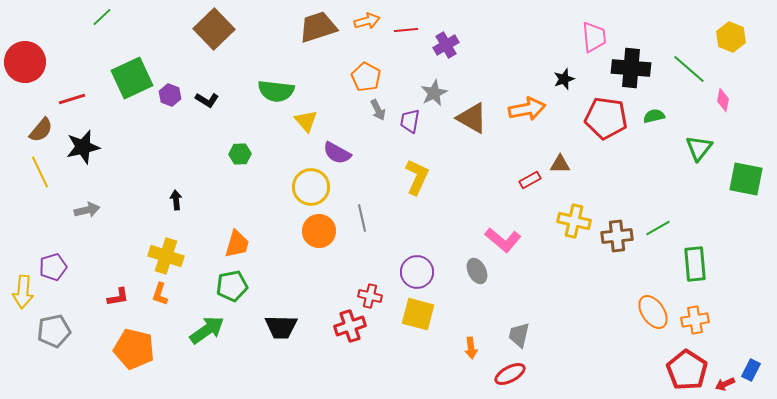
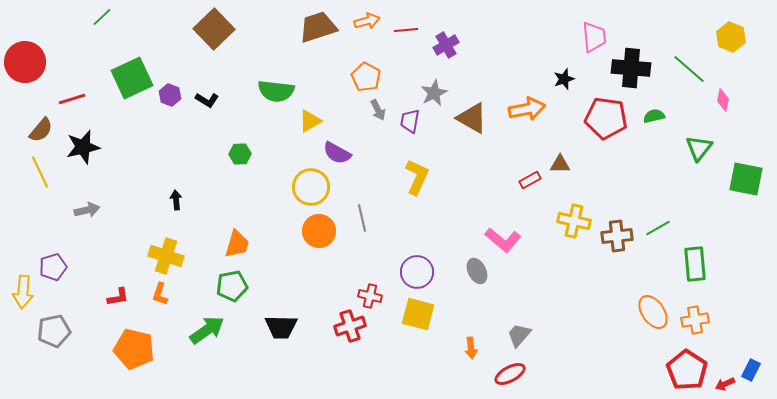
yellow triangle at (306, 121): moved 4 px right; rotated 40 degrees clockwise
gray trapezoid at (519, 335): rotated 28 degrees clockwise
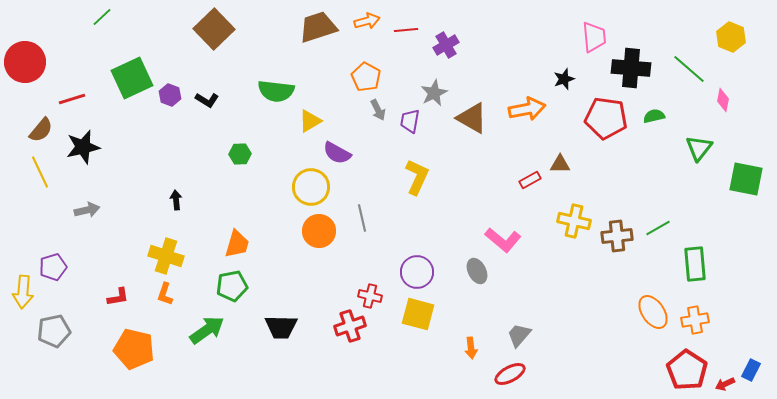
orange L-shape at (160, 294): moved 5 px right
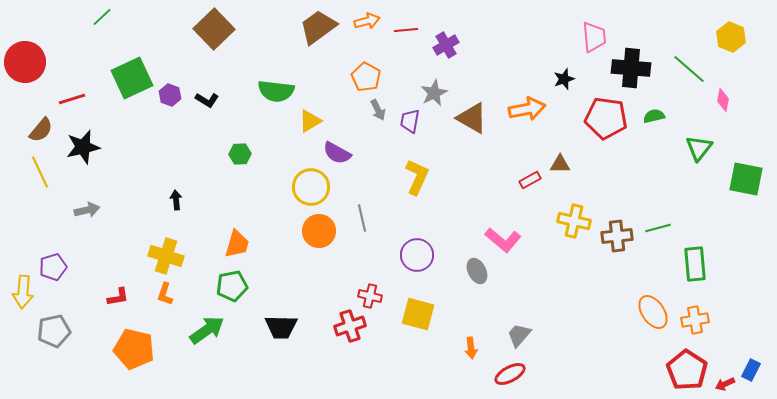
brown trapezoid at (318, 27): rotated 18 degrees counterclockwise
green line at (658, 228): rotated 15 degrees clockwise
purple circle at (417, 272): moved 17 px up
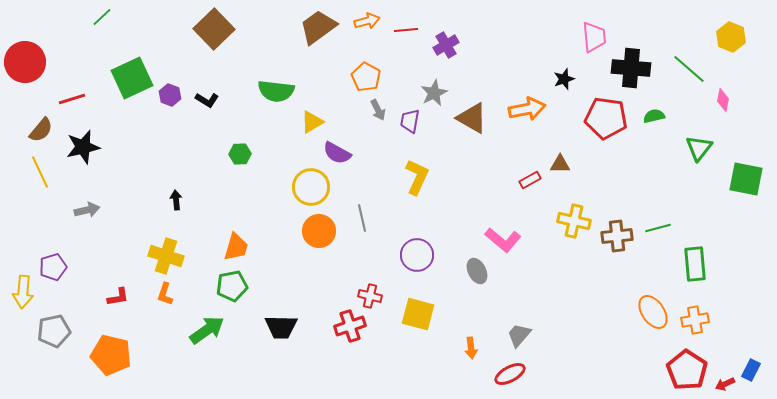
yellow triangle at (310, 121): moved 2 px right, 1 px down
orange trapezoid at (237, 244): moved 1 px left, 3 px down
orange pentagon at (134, 349): moved 23 px left, 6 px down
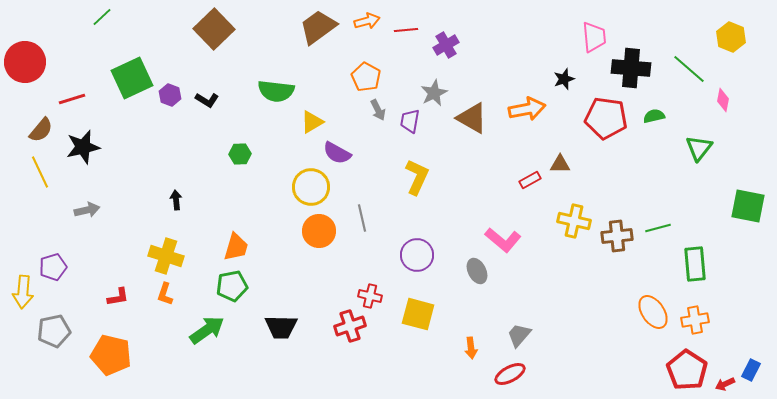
green square at (746, 179): moved 2 px right, 27 px down
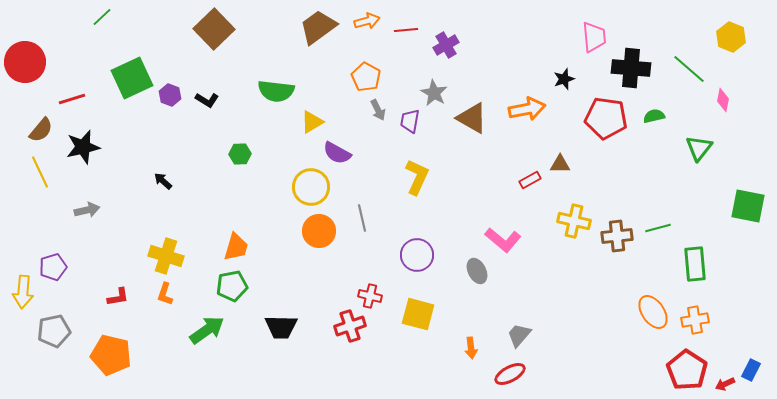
gray star at (434, 93): rotated 16 degrees counterclockwise
black arrow at (176, 200): moved 13 px left, 19 px up; rotated 42 degrees counterclockwise
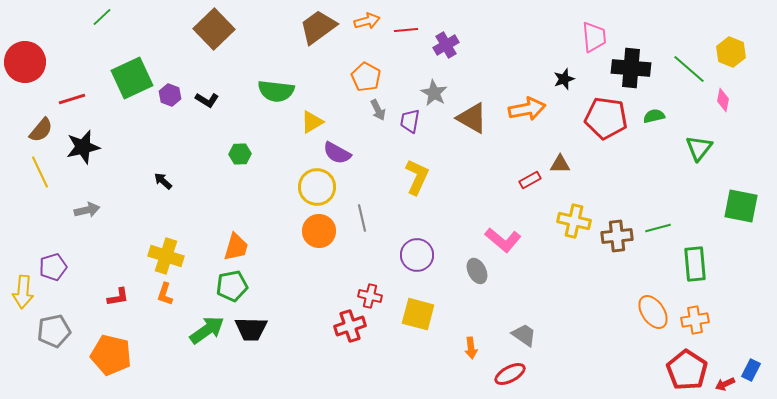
yellow hexagon at (731, 37): moved 15 px down
yellow circle at (311, 187): moved 6 px right
green square at (748, 206): moved 7 px left
black trapezoid at (281, 327): moved 30 px left, 2 px down
gray trapezoid at (519, 335): moved 5 px right; rotated 84 degrees clockwise
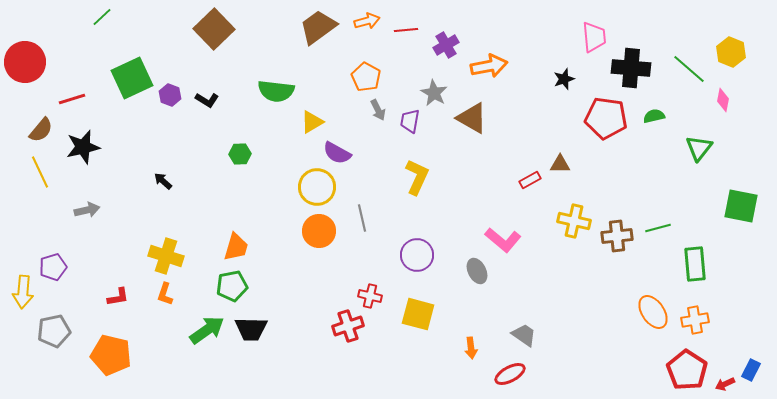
orange arrow at (527, 109): moved 38 px left, 43 px up
red cross at (350, 326): moved 2 px left
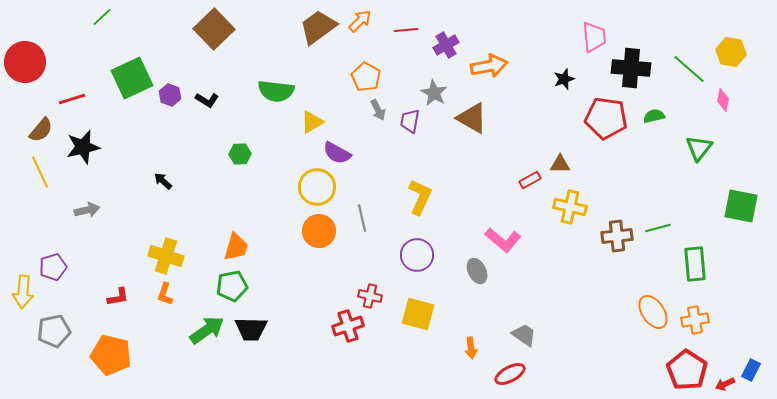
orange arrow at (367, 21): moved 7 px left; rotated 30 degrees counterclockwise
yellow hexagon at (731, 52): rotated 12 degrees counterclockwise
yellow L-shape at (417, 177): moved 3 px right, 20 px down
yellow cross at (574, 221): moved 4 px left, 14 px up
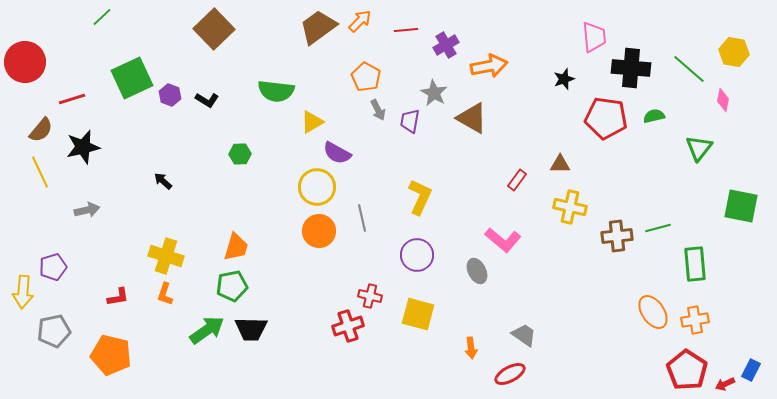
yellow hexagon at (731, 52): moved 3 px right
red rectangle at (530, 180): moved 13 px left; rotated 25 degrees counterclockwise
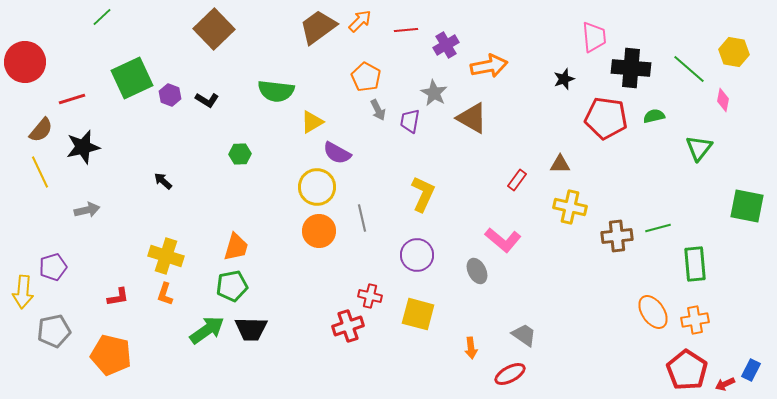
yellow L-shape at (420, 197): moved 3 px right, 3 px up
green square at (741, 206): moved 6 px right
